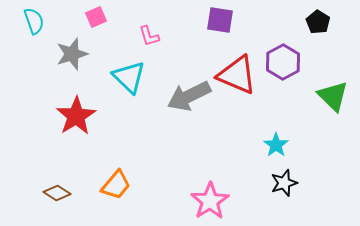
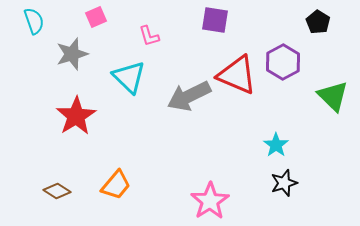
purple square: moved 5 px left
brown diamond: moved 2 px up
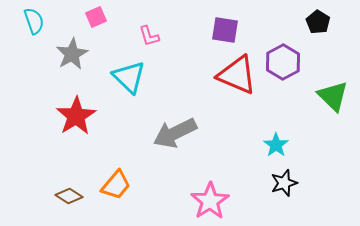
purple square: moved 10 px right, 10 px down
gray star: rotated 12 degrees counterclockwise
gray arrow: moved 14 px left, 37 px down
brown diamond: moved 12 px right, 5 px down
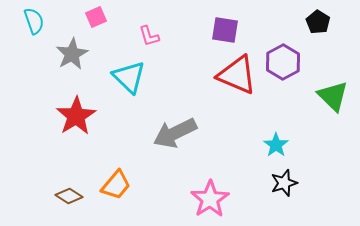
pink star: moved 2 px up
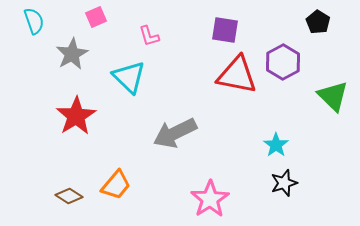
red triangle: rotated 12 degrees counterclockwise
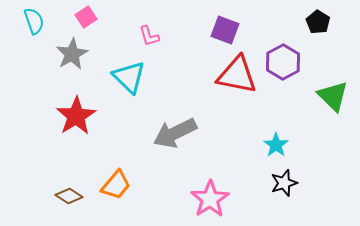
pink square: moved 10 px left; rotated 10 degrees counterclockwise
purple square: rotated 12 degrees clockwise
